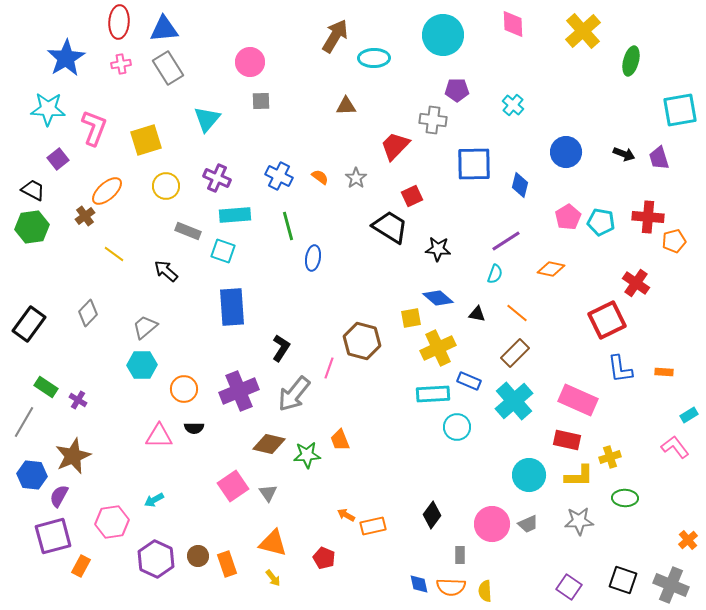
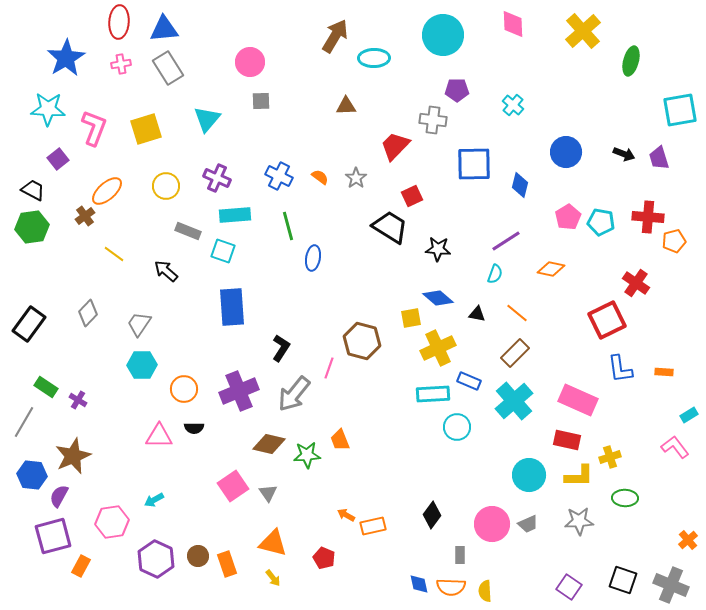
yellow square at (146, 140): moved 11 px up
gray trapezoid at (145, 327): moved 6 px left, 3 px up; rotated 16 degrees counterclockwise
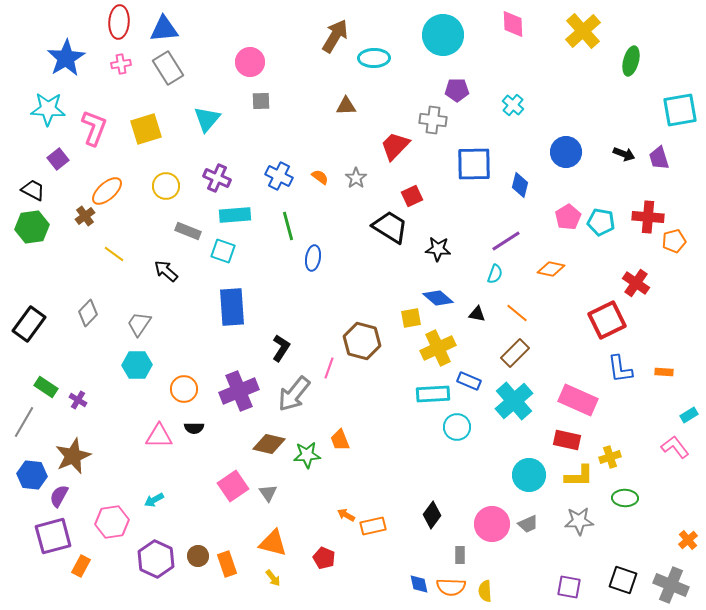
cyan hexagon at (142, 365): moved 5 px left
purple square at (569, 587): rotated 25 degrees counterclockwise
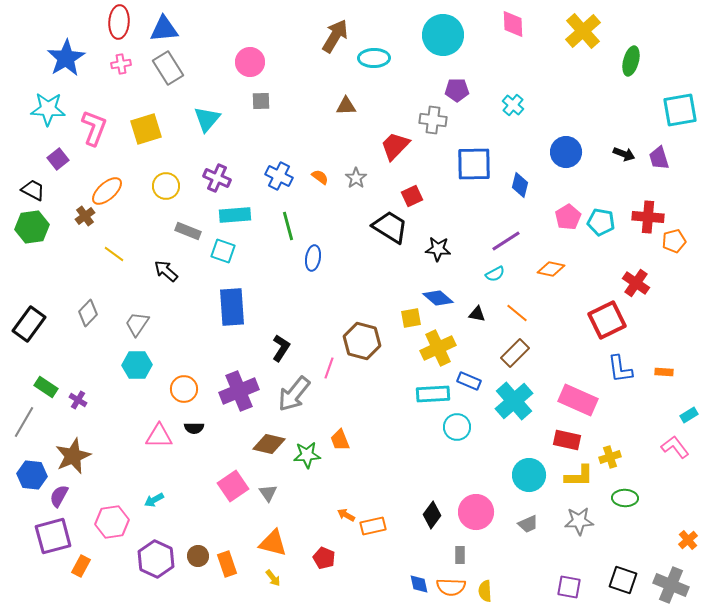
cyan semicircle at (495, 274): rotated 42 degrees clockwise
gray trapezoid at (139, 324): moved 2 px left
pink circle at (492, 524): moved 16 px left, 12 px up
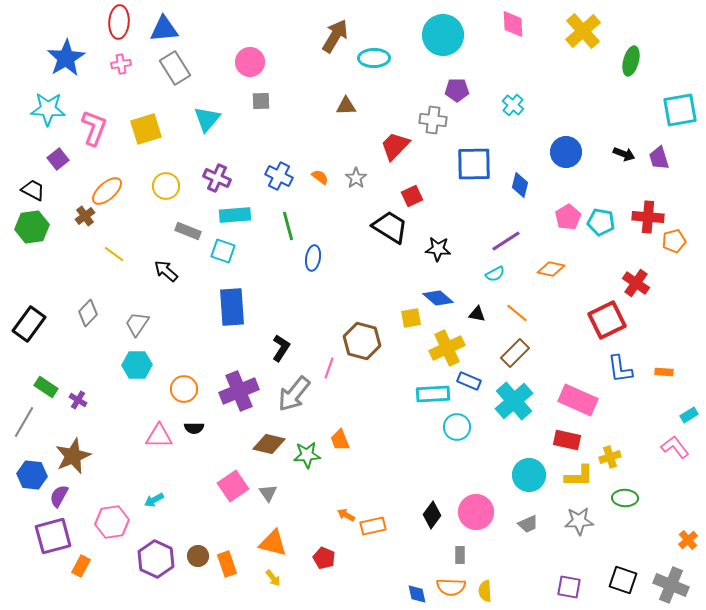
gray rectangle at (168, 68): moved 7 px right
yellow cross at (438, 348): moved 9 px right
blue diamond at (419, 584): moved 2 px left, 10 px down
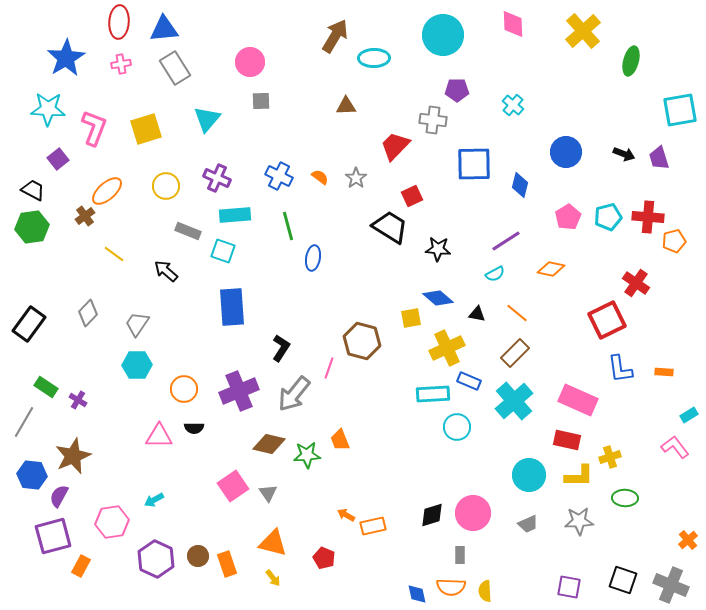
cyan pentagon at (601, 222): moved 7 px right, 5 px up; rotated 24 degrees counterclockwise
pink circle at (476, 512): moved 3 px left, 1 px down
black diamond at (432, 515): rotated 36 degrees clockwise
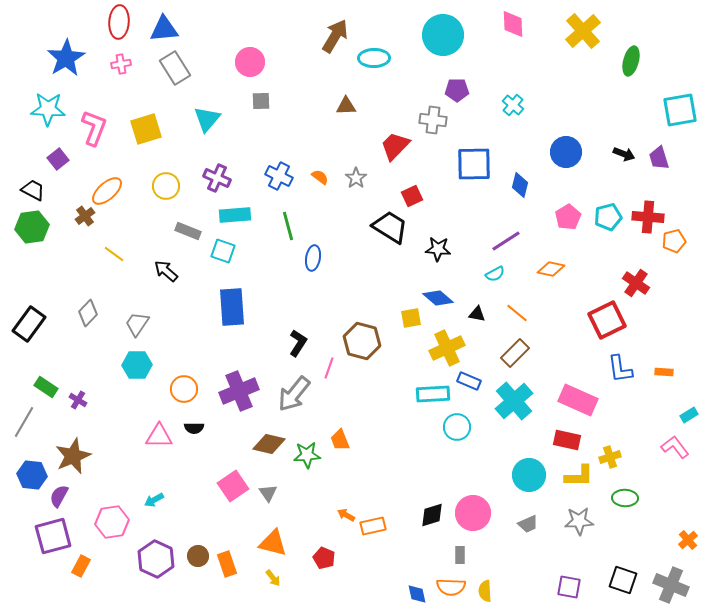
black L-shape at (281, 348): moved 17 px right, 5 px up
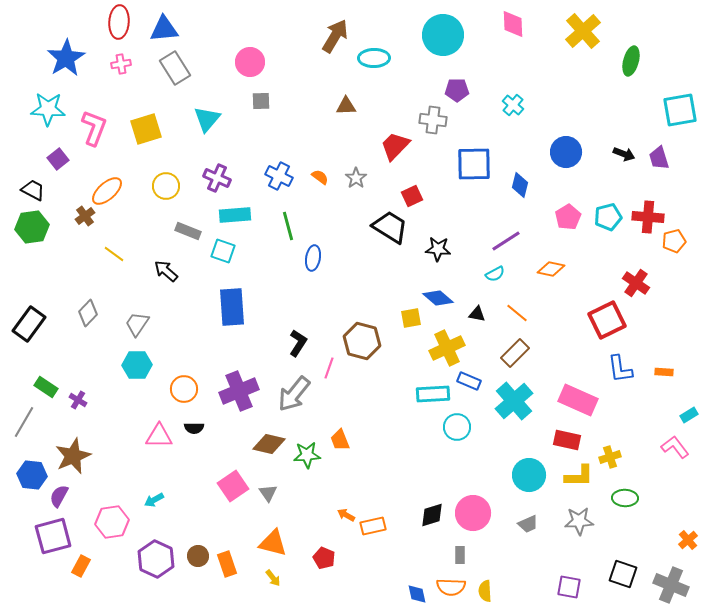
black square at (623, 580): moved 6 px up
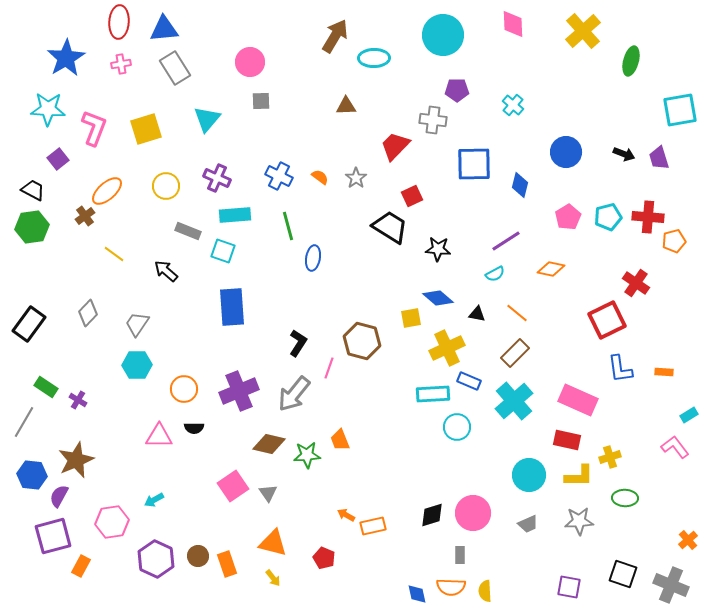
brown star at (73, 456): moved 3 px right, 4 px down
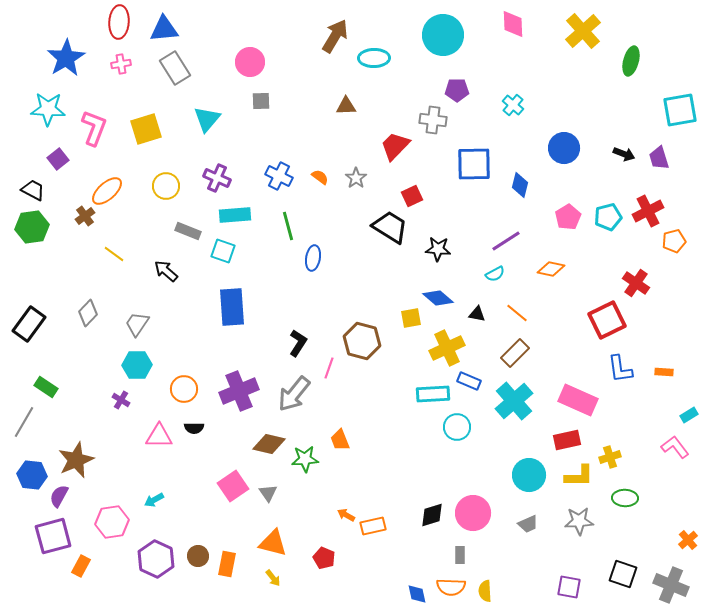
blue circle at (566, 152): moved 2 px left, 4 px up
red cross at (648, 217): moved 6 px up; rotated 32 degrees counterclockwise
purple cross at (78, 400): moved 43 px right
red rectangle at (567, 440): rotated 24 degrees counterclockwise
green star at (307, 455): moved 2 px left, 4 px down
orange rectangle at (227, 564): rotated 30 degrees clockwise
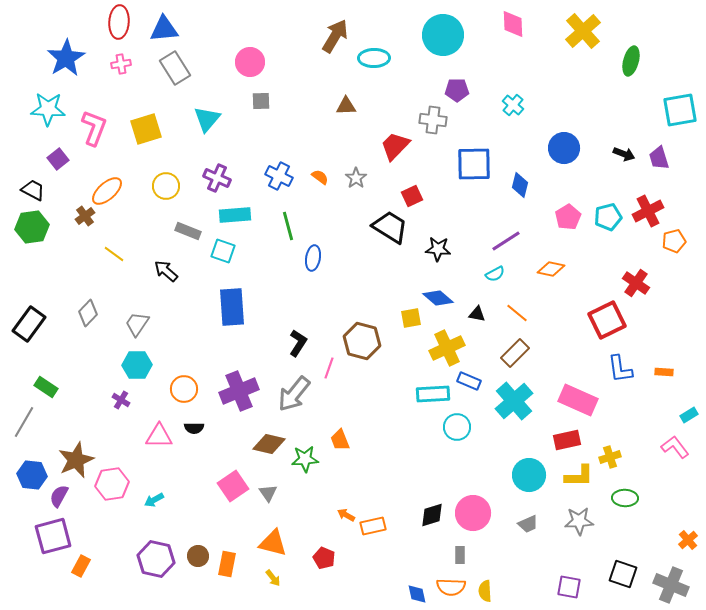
pink hexagon at (112, 522): moved 38 px up
purple hexagon at (156, 559): rotated 12 degrees counterclockwise
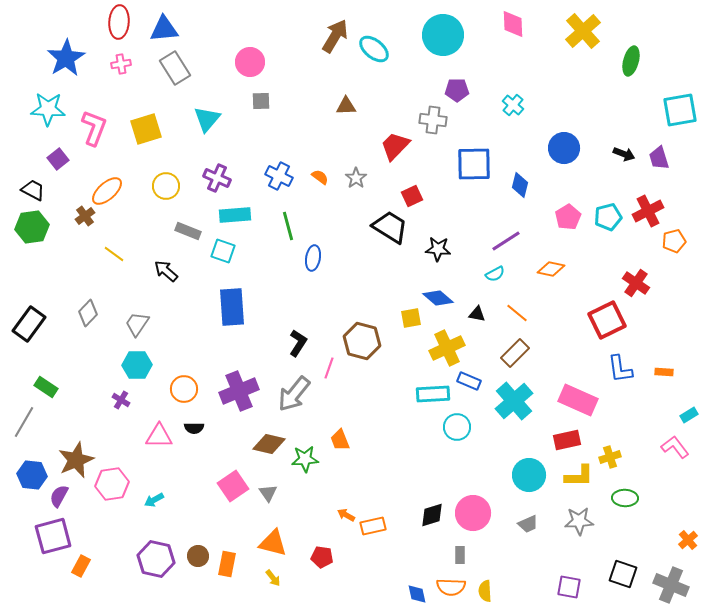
cyan ellipse at (374, 58): moved 9 px up; rotated 40 degrees clockwise
red pentagon at (324, 558): moved 2 px left, 1 px up; rotated 15 degrees counterclockwise
